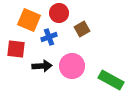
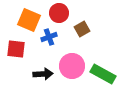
black arrow: moved 1 px right, 8 px down
green rectangle: moved 8 px left, 6 px up
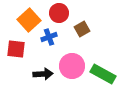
orange square: rotated 25 degrees clockwise
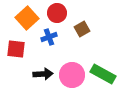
red circle: moved 2 px left
orange square: moved 2 px left, 2 px up
pink circle: moved 9 px down
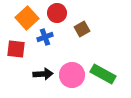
blue cross: moved 4 px left
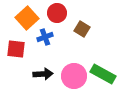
brown square: rotated 28 degrees counterclockwise
pink circle: moved 2 px right, 1 px down
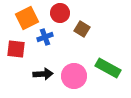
red circle: moved 3 px right
orange square: rotated 15 degrees clockwise
green rectangle: moved 5 px right, 6 px up
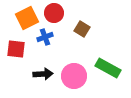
red circle: moved 6 px left
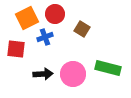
red circle: moved 1 px right, 1 px down
green rectangle: rotated 15 degrees counterclockwise
pink circle: moved 1 px left, 2 px up
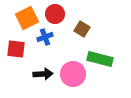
green rectangle: moved 8 px left, 9 px up
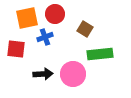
orange square: rotated 15 degrees clockwise
brown square: moved 3 px right
green rectangle: moved 5 px up; rotated 20 degrees counterclockwise
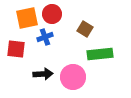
red circle: moved 3 px left
pink circle: moved 3 px down
